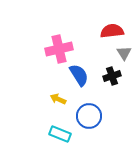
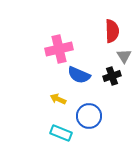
red semicircle: rotated 95 degrees clockwise
gray triangle: moved 3 px down
blue semicircle: rotated 145 degrees clockwise
cyan rectangle: moved 1 px right, 1 px up
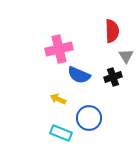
gray triangle: moved 2 px right
black cross: moved 1 px right, 1 px down
blue circle: moved 2 px down
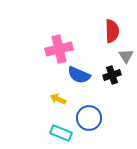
black cross: moved 1 px left, 2 px up
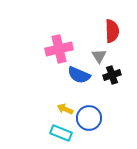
gray triangle: moved 27 px left
yellow arrow: moved 7 px right, 10 px down
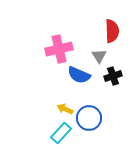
black cross: moved 1 px right, 1 px down
cyan rectangle: rotated 70 degrees counterclockwise
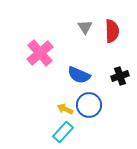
pink cross: moved 19 px left, 4 px down; rotated 28 degrees counterclockwise
gray triangle: moved 14 px left, 29 px up
black cross: moved 7 px right
blue circle: moved 13 px up
cyan rectangle: moved 2 px right, 1 px up
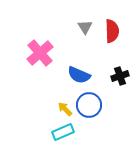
yellow arrow: rotated 21 degrees clockwise
cyan rectangle: rotated 25 degrees clockwise
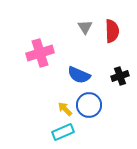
pink cross: rotated 24 degrees clockwise
